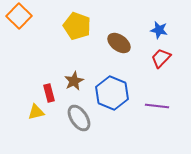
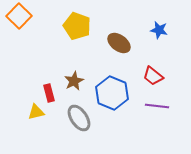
red trapezoid: moved 8 px left, 18 px down; rotated 95 degrees counterclockwise
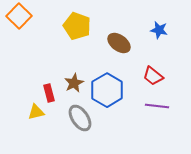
brown star: moved 2 px down
blue hexagon: moved 5 px left, 3 px up; rotated 8 degrees clockwise
gray ellipse: moved 1 px right
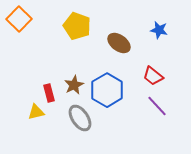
orange square: moved 3 px down
brown star: moved 2 px down
purple line: rotated 40 degrees clockwise
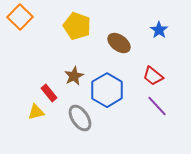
orange square: moved 1 px right, 2 px up
blue star: rotated 24 degrees clockwise
brown star: moved 9 px up
red rectangle: rotated 24 degrees counterclockwise
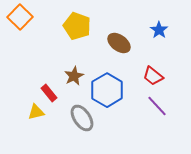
gray ellipse: moved 2 px right
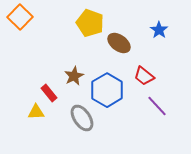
yellow pentagon: moved 13 px right, 3 px up
red trapezoid: moved 9 px left
yellow triangle: rotated 12 degrees clockwise
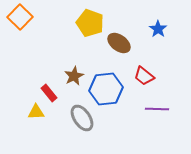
blue star: moved 1 px left, 1 px up
blue hexagon: moved 1 px left, 1 px up; rotated 24 degrees clockwise
purple line: moved 3 px down; rotated 45 degrees counterclockwise
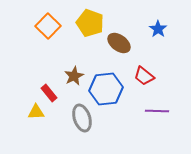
orange square: moved 28 px right, 9 px down
purple line: moved 2 px down
gray ellipse: rotated 16 degrees clockwise
